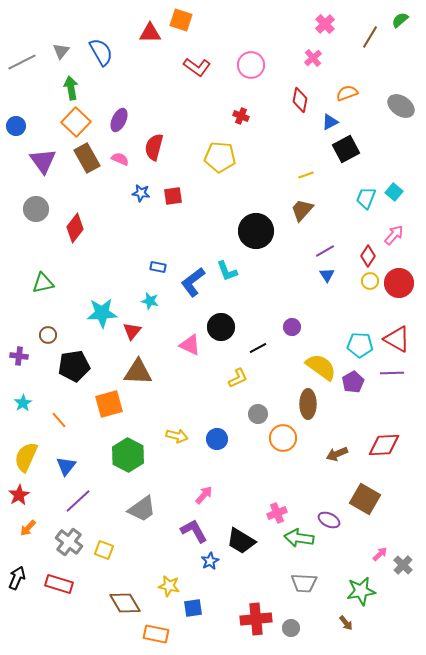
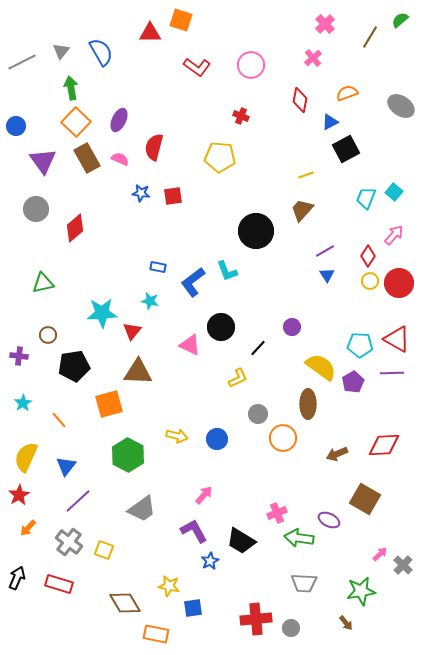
red diamond at (75, 228): rotated 12 degrees clockwise
black line at (258, 348): rotated 18 degrees counterclockwise
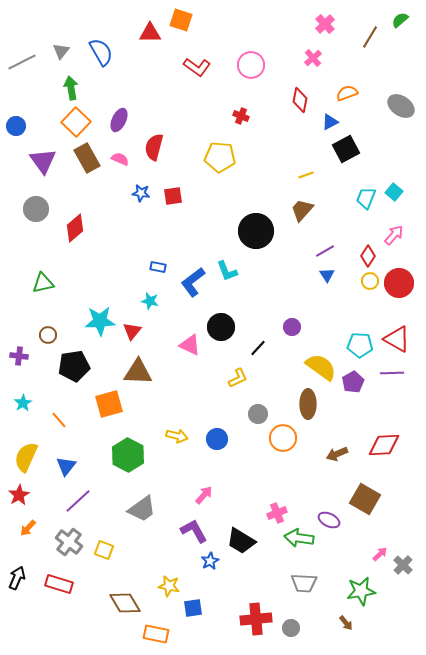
cyan star at (102, 313): moved 2 px left, 8 px down
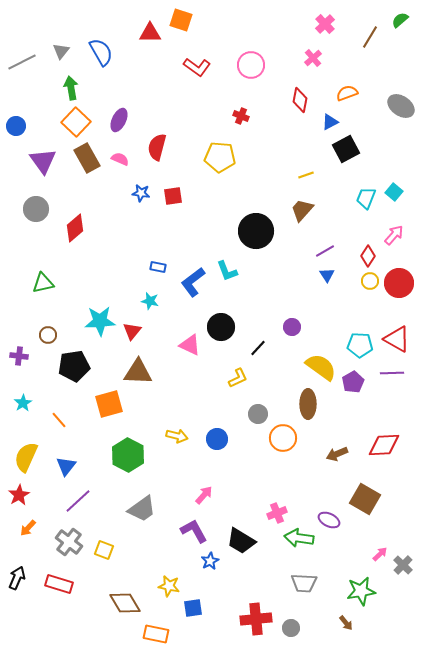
red semicircle at (154, 147): moved 3 px right
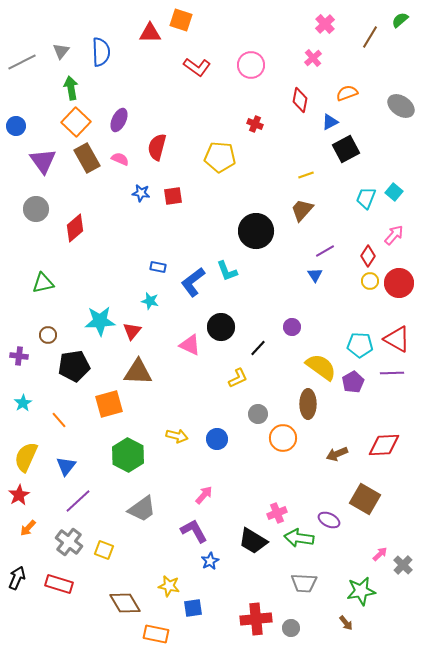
blue semicircle at (101, 52): rotated 28 degrees clockwise
red cross at (241, 116): moved 14 px right, 8 px down
blue triangle at (327, 275): moved 12 px left
black trapezoid at (241, 541): moved 12 px right
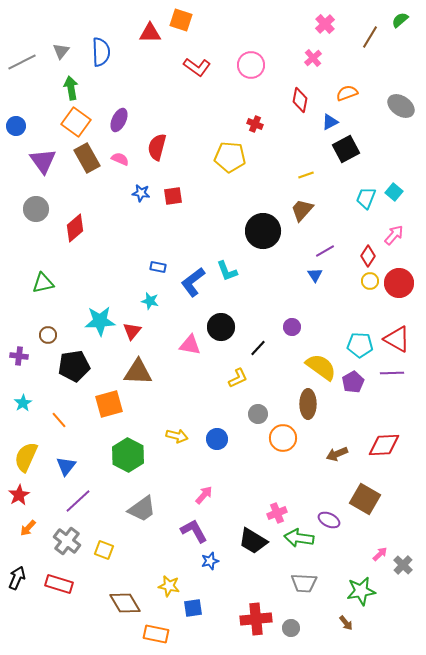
orange square at (76, 122): rotated 8 degrees counterclockwise
yellow pentagon at (220, 157): moved 10 px right
black circle at (256, 231): moved 7 px right
pink triangle at (190, 345): rotated 15 degrees counterclockwise
gray cross at (69, 542): moved 2 px left, 1 px up
blue star at (210, 561): rotated 12 degrees clockwise
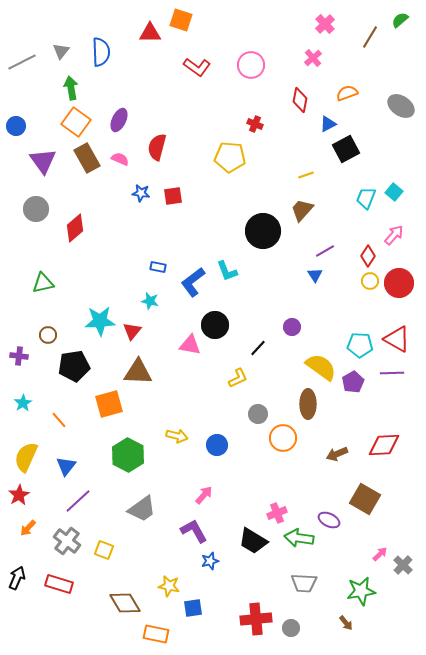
blue triangle at (330, 122): moved 2 px left, 2 px down
black circle at (221, 327): moved 6 px left, 2 px up
blue circle at (217, 439): moved 6 px down
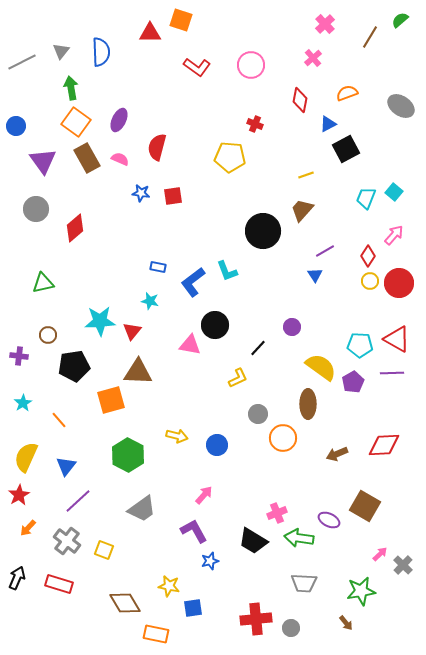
orange square at (109, 404): moved 2 px right, 4 px up
brown square at (365, 499): moved 7 px down
